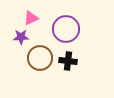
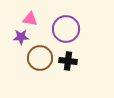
pink triangle: moved 1 px left, 1 px down; rotated 35 degrees clockwise
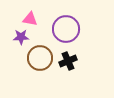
black cross: rotated 30 degrees counterclockwise
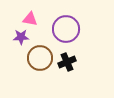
black cross: moved 1 px left, 1 px down
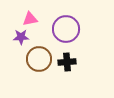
pink triangle: rotated 21 degrees counterclockwise
brown circle: moved 1 px left, 1 px down
black cross: rotated 18 degrees clockwise
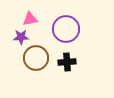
brown circle: moved 3 px left, 1 px up
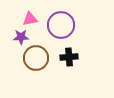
purple circle: moved 5 px left, 4 px up
black cross: moved 2 px right, 5 px up
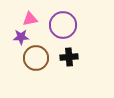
purple circle: moved 2 px right
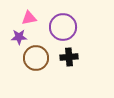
pink triangle: moved 1 px left, 1 px up
purple circle: moved 2 px down
purple star: moved 2 px left
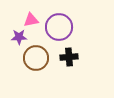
pink triangle: moved 2 px right, 2 px down
purple circle: moved 4 px left
